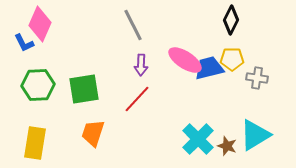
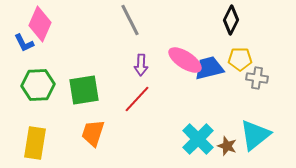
gray line: moved 3 px left, 5 px up
yellow pentagon: moved 8 px right
green square: moved 1 px down
cyan triangle: rotated 8 degrees counterclockwise
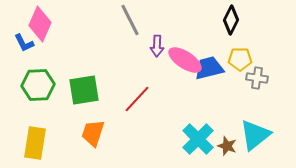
purple arrow: moved 16 px right, 19 px up
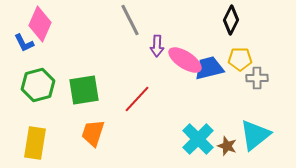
gray cross: rotated 10 degrees counterclockwise
green hexagon: rotated 12 degrees counterclockwise
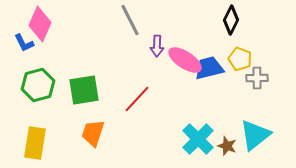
yellow pentagon: rotated 20 degrees clockwise
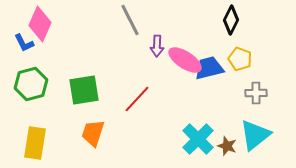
gray cross: moved 1 px left, 15 px down
green hexagon: moved 7 px left, 1 px up
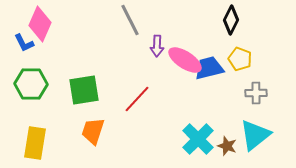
green hexagon: rotated 16 degrees clockwise
orange trapezoid: moved 2 px up
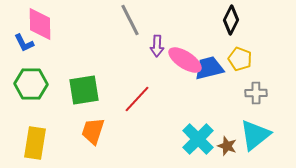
pink diamond: rotated 24 degrees counterclockwise
